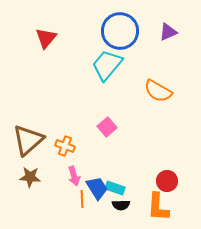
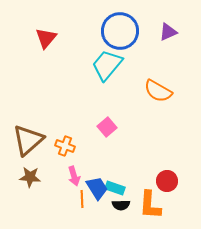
orange L-shape: moved 8 px left, 2 px up
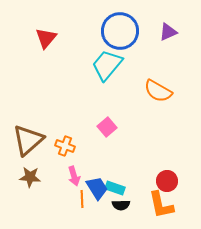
orange L-shape: moved 11 px right; rotated 16 degrees counterclockwise
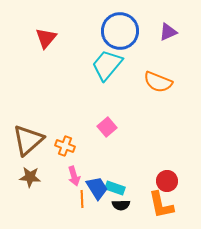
orange semicircle: moved 9 px up; rotated 8 degrees counterclockwise
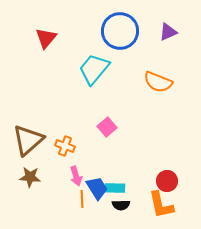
cyan trapezoid: moved 13 px left, 4 px down
pink arrow: moved 2 px right
cyan rectangle: rotated 18 degrees counterclockwise
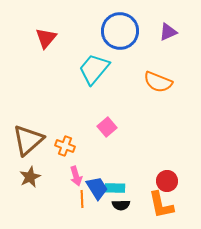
brown star: rotated 30 degrees counterclockwise
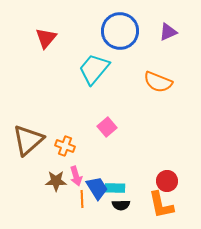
brown star: moved 26 px right, 4 px down; rotated 25 degrees clockwise
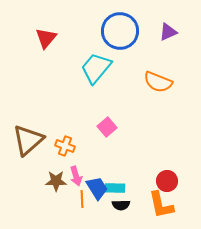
cyan trapezoid: moved 2 px right, 1 px up
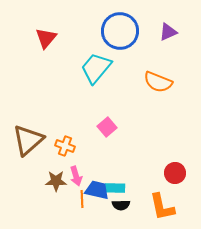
red circle: moved 8 px right, 8 px up
blue trapezoid: moved 2 px down; rotated 45 degrees counterclockwise
orange L-shape: moved 1 px right, 2 px down
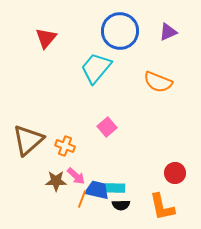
pink arrow: rotated 30 degrees counterclockwise
orange line: rotated 24 degrees clockwise
